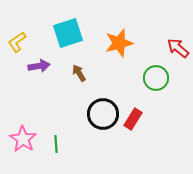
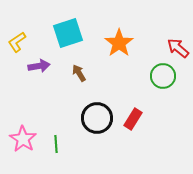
orange star: rotated 20 degrees counterclockwise
green circle: moved 7 px right, 2 px up
black circle: moved 6 px left, 4 px down
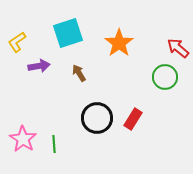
green circle: moved 2 px right, 1 px down
green line: moved 2 px left
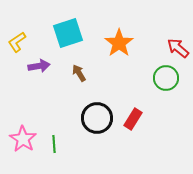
green circle: moved 1 px right, 1 px down
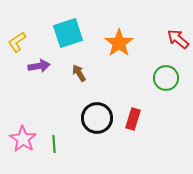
red arrow: moved 9 px up
red rectangle: rotated 15 degrees counterclockwise
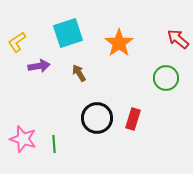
pink star: rotated 16 degrees counterclockwise
